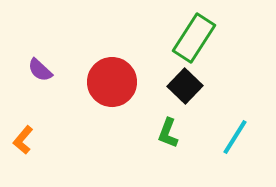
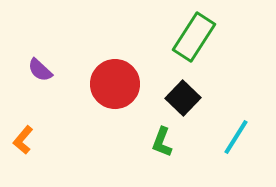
green rectangle: moved 1 px up
red circle: moved 3 px right, 2 px down
black square: moved 2 px left, 12 px down
green L-shape: moved 6 px left, 9 px down
cyan line: moved 1 px right
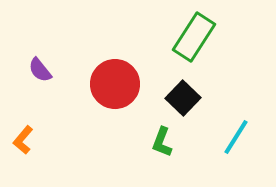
purple semicircle: rotated 8 degrees clockwise
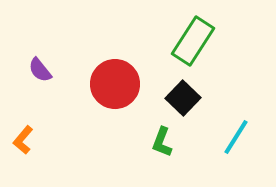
green rectangle: moved 1 px left, 4 px down
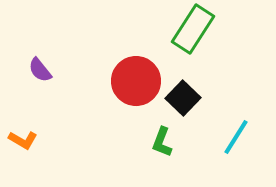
green rectangle: moved 12 px up
red circle: moved 21 px right, 3 px up
orange L-shape: rotated 100 degrees counterclockwise
